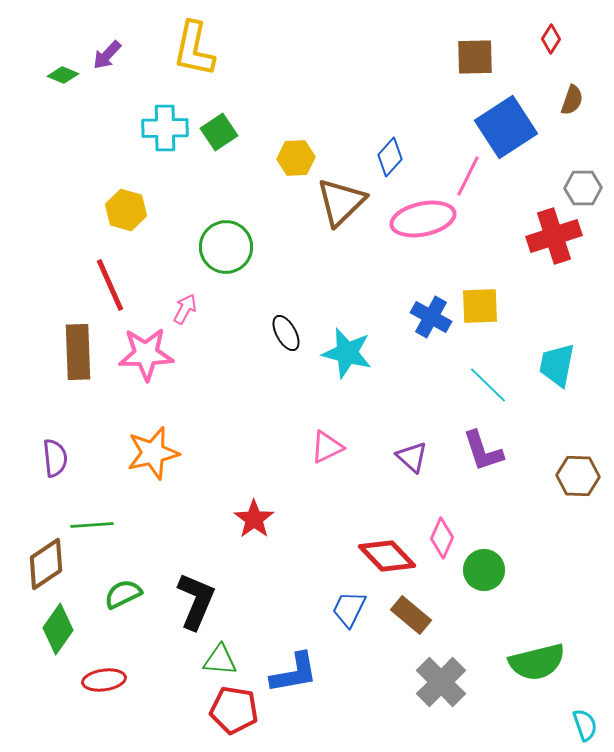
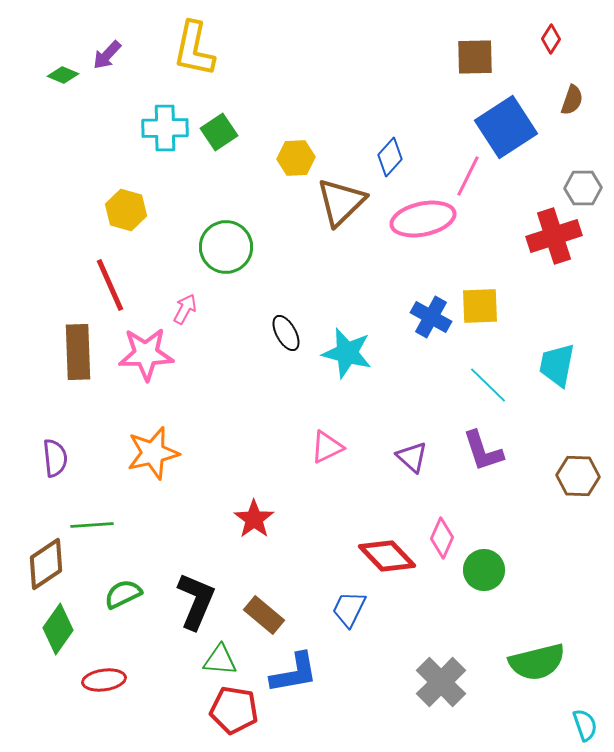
brown rectangle at (411, 615): moved 147 px left
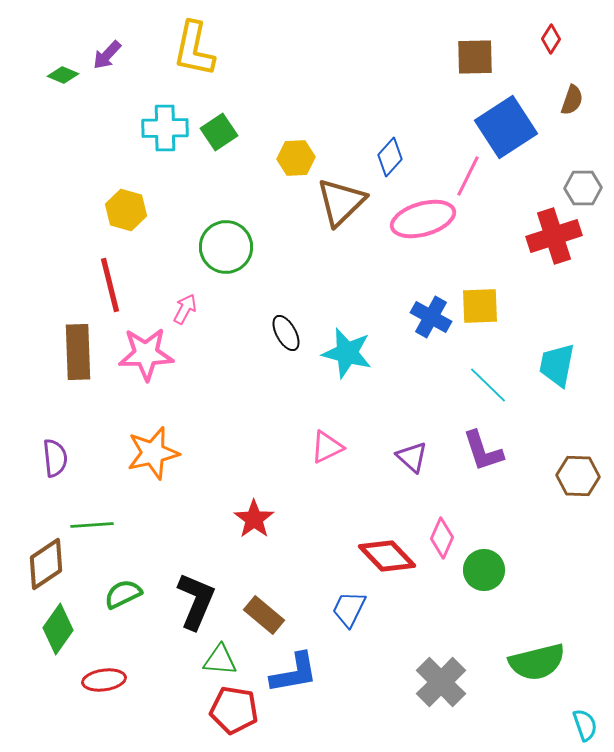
pink ellipse at (423, 219): rotated 4 degrees counterclockwise
red line at (110, 285): rotated 10 degrees clockwise
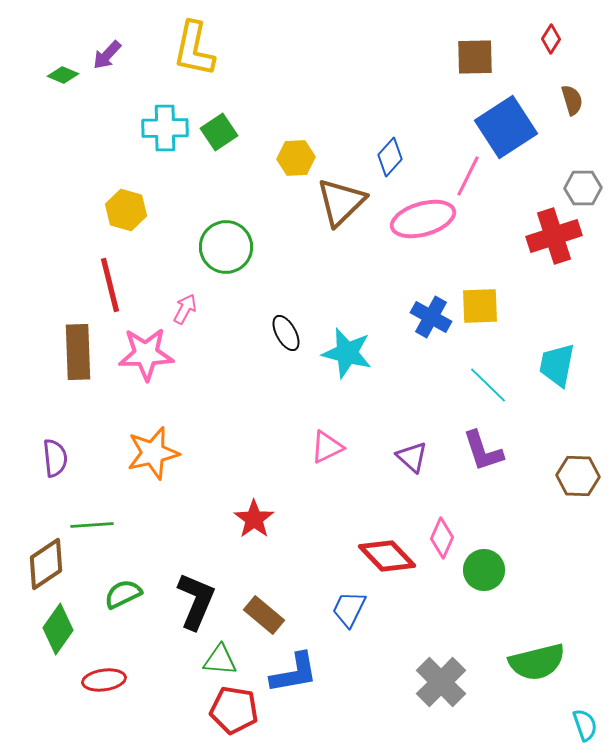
brown semicircle at (572, 100): rotated 36 degrees counterclockwise
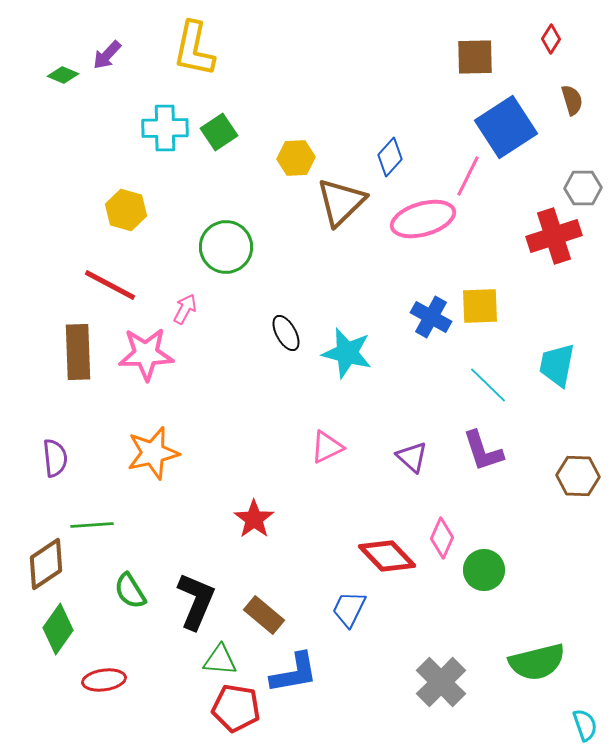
red line at (110, 285): rotated 48 degrees counterclockwise
green semicircle at (123, 594): moved 7 px right, 3 px up; rotated 96 degrees counterclockwise
red pentagon at (234, 710): moved 2 px right, 2 px up
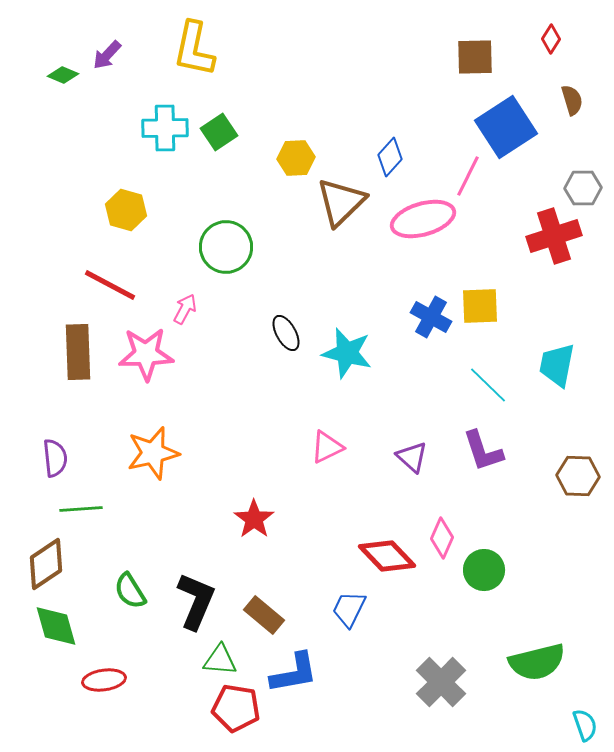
green line at (92, 525): moved 11 px left, 16 px up
green diamond at (58, 629): moved 2 px left, 3 px up; rotated 51 degrees counterclockwise
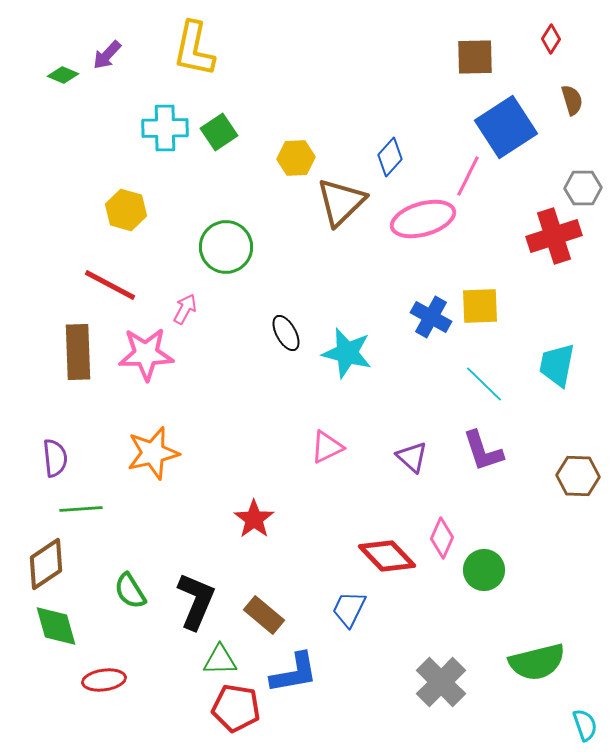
cyan line at (488, 385): moved 4 px left, 1 px up
green triangle at (220, 660): rotated 6 degrees counterclockwise
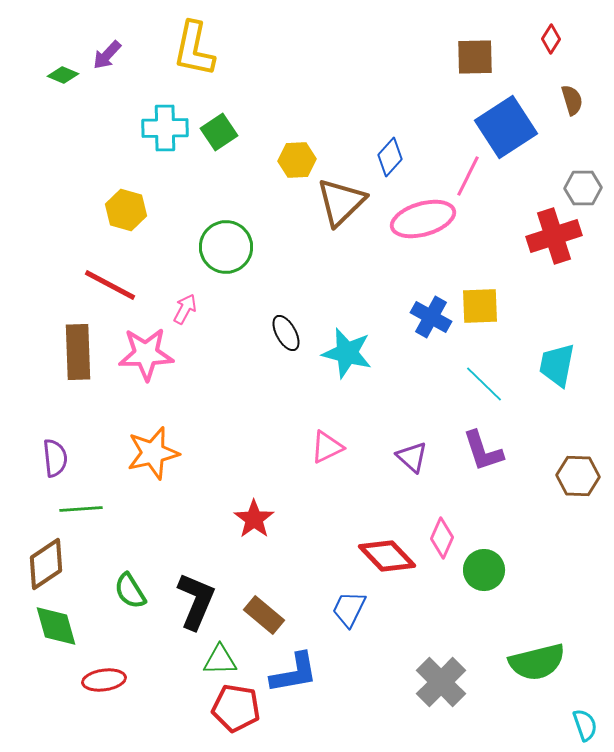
yellow hexagon at (296, 158): moved 1 px right, 2 px down
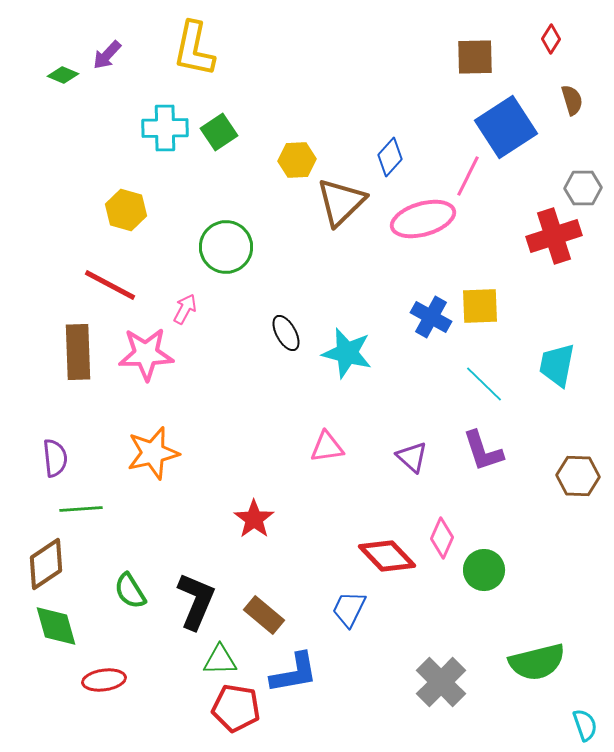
pink triangle at (327, 447): rotated 18 degrees clockwise
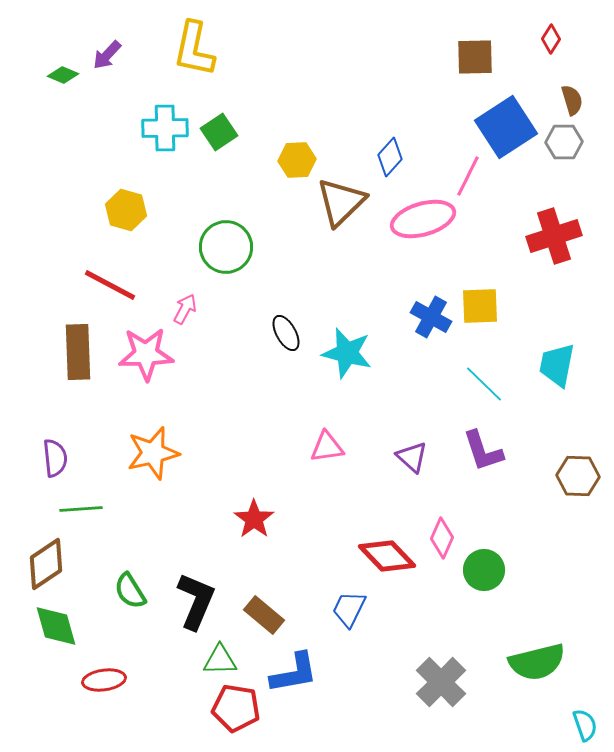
gray hexagon at (583, 188): moved 19 px left, 46 px up
